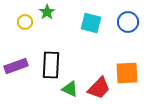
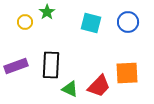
red trapezoid: moved 2 px up
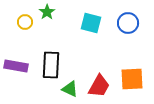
blue circle: moved 1 px down
purple rectangle: rotated 30 degrees clockwise
orange square: moved 5 px right, 6 px down
red trapezoid: rotated 15 degrees counterclockwise
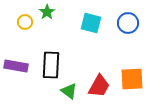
green triangle: moved 1 px left, 2 px down; rotated 12 degrees clockwise
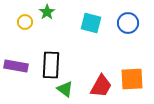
red trapezoid: moved 2 px right
green triangle: moved 4 px left, 2 px up
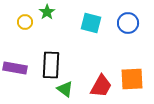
purple rectangle: moved 1 px left, 2 px down
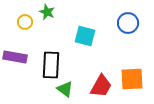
green star: rotated 14 degrees counterclockwise
cyan square: moved 6 px left, 13 px down
purple rectangle: moved 11 px up
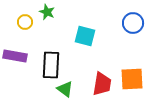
blue circle: moved 5 px right
purple rectangle: moved 1 px up
red trapezoid: moved 1 px right, 2 px up; rotated 20 degrees counterclockwise
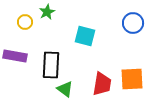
green star: rotated 21 degrees clockwise
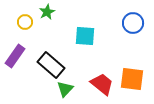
cyan square: rotated 10 degrees counterclockwise
purple rectangle: rotated 65 degrees counterclockwise
black rectangle: rotated 52 degrees counterclockwise
orange square: rotated 10 degrees clockwise
red trapezoid: rotated 60 degrees counterclockwise
green triangle: rotated 36 degrees clockwise
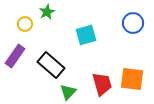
yellow circle: moved 2 px down
cyan square: moved 1 px right, 1 px up; rotated 20 degrees counterclockwise
red trapezoid: rotated 35 degrees clockwise
green triangle: moved 3 px right, 3 px down
